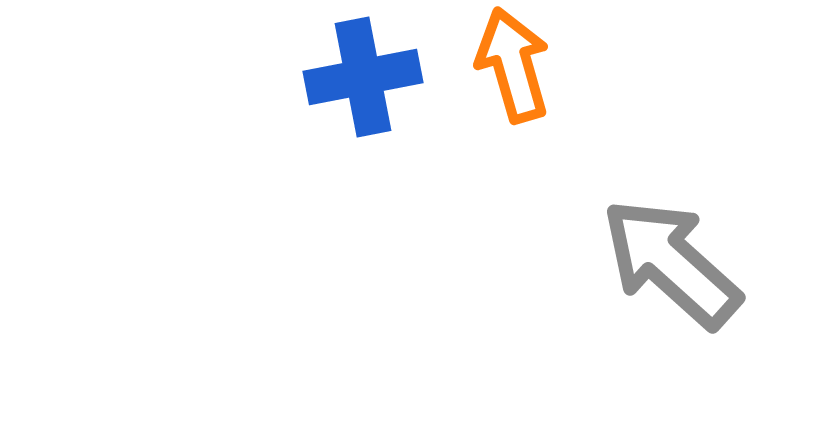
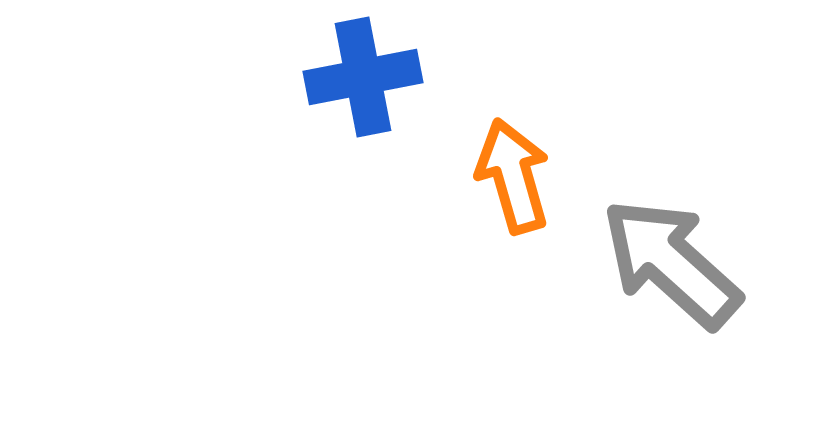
orange arrow: moved 111 px down
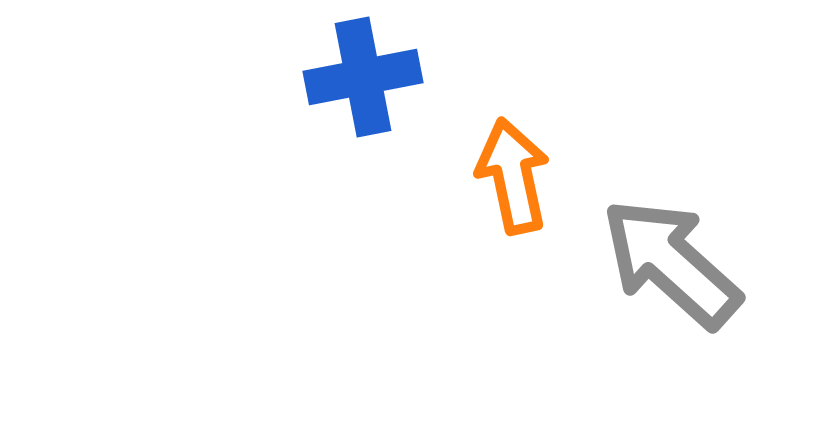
orange arrow: rotated 4 degrees clockwise
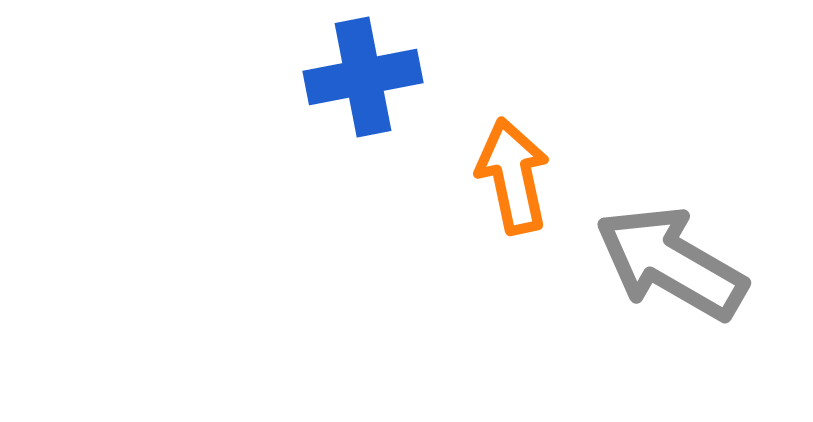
gray arrow: rotated 12 degrees counterclockwise
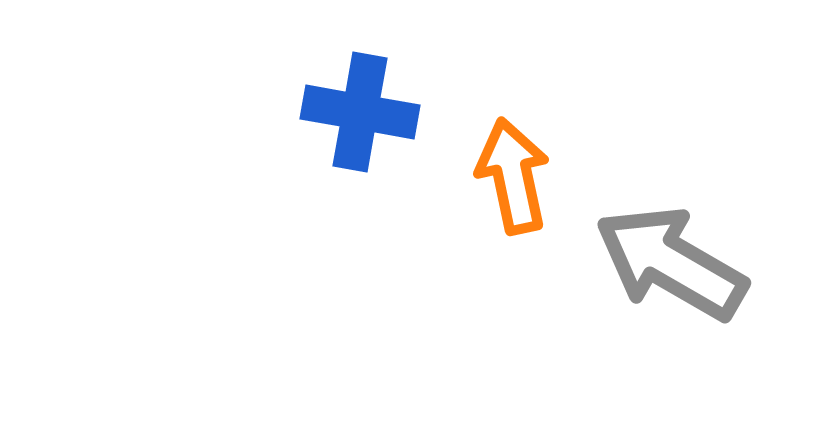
blue cross: moved 3 px left, 35 px down; rotated 21 degrees clockwise
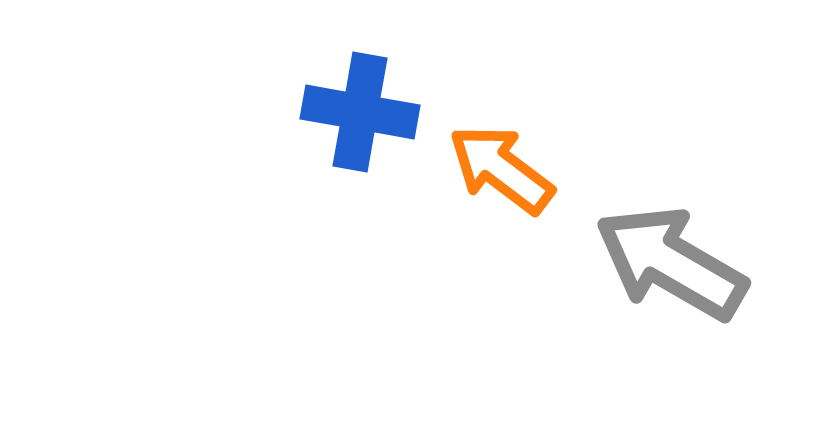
orange arrow: moved 12 px left, 7 px up; rotated 41 degrees counterclockwise
